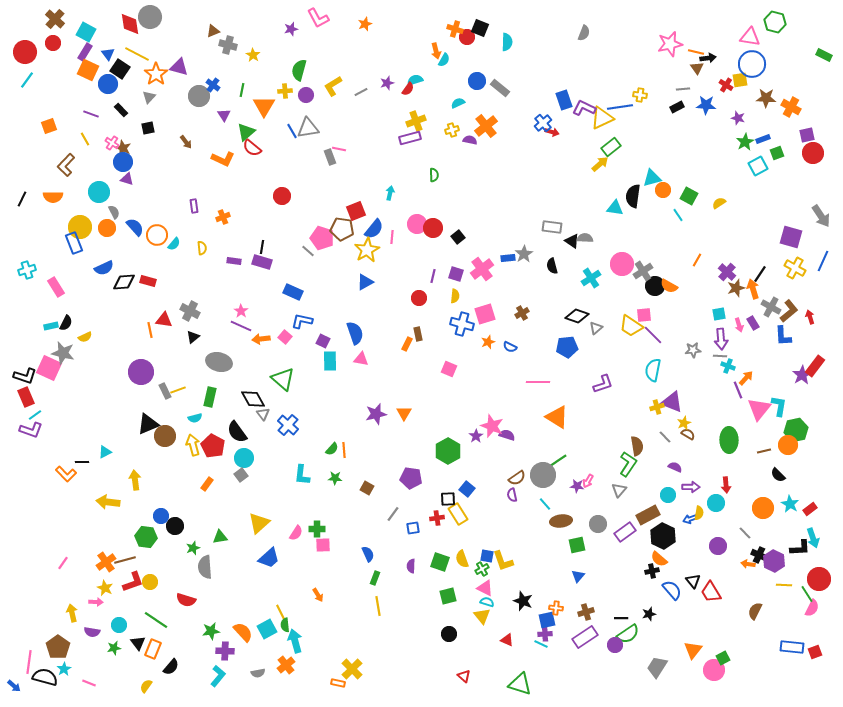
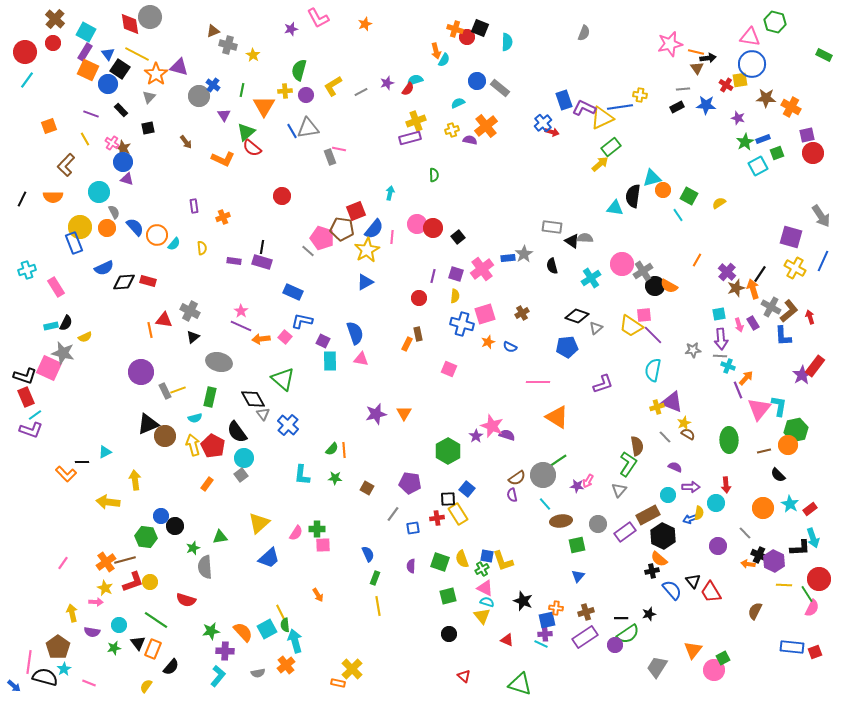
purple pentagon at (411, 478): moved 1 px left, 5 px down
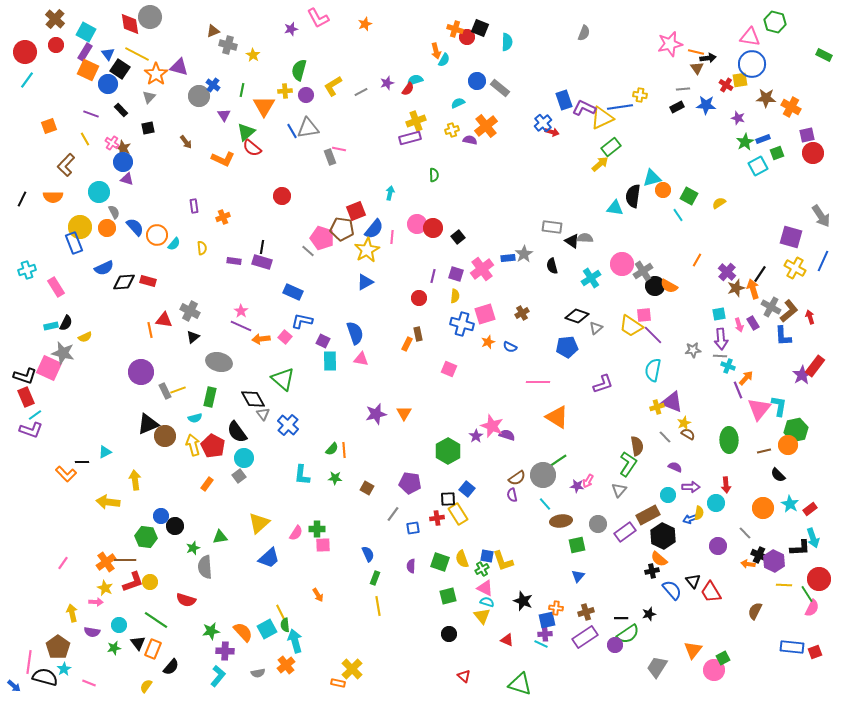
red circle at (53, 43): moved 3 px right, 2 px down
gray square at (241, 475): moved 2 px left, 1 px down
brown line at (125, 560): rotated 15 degrees clockwise
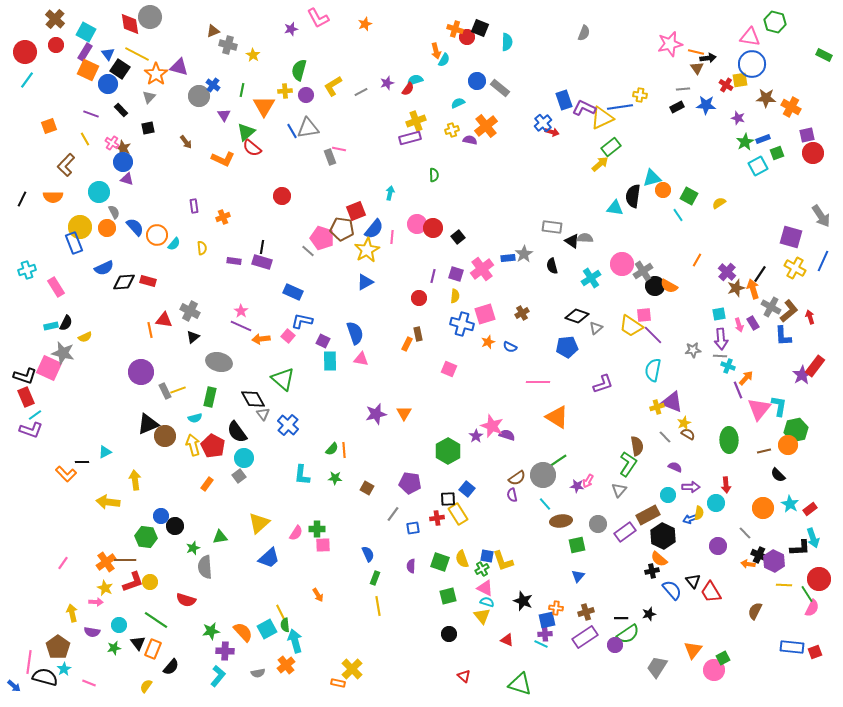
pink square at (285, 337): moved 3 px right, 1 px up
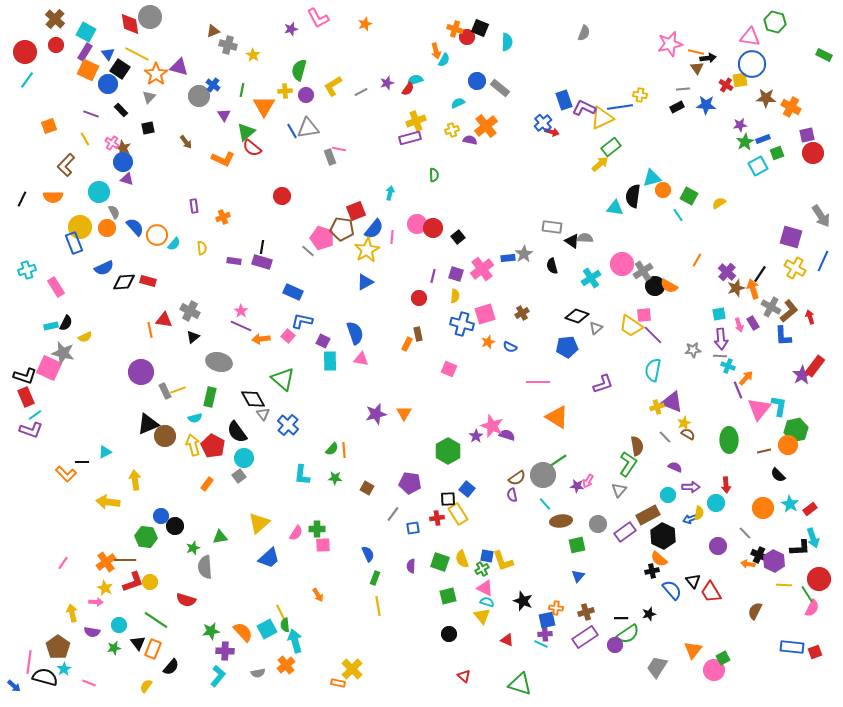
purple star at (738, 118): moved 2 px right, 7 px down; rotated 24 degrees counterclockwise
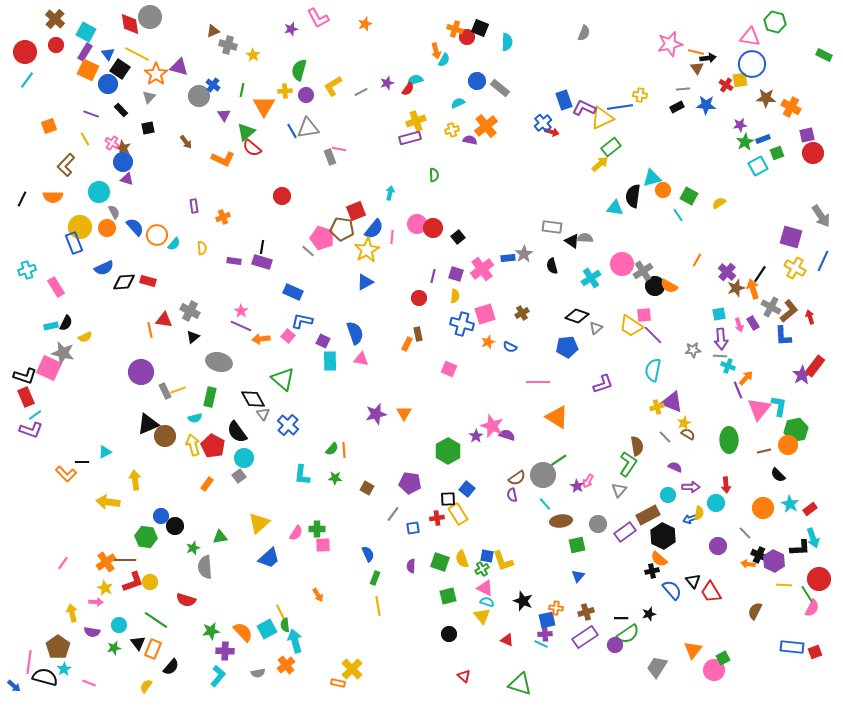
purple star at (577, 486): rotated 24 degrees clockwise
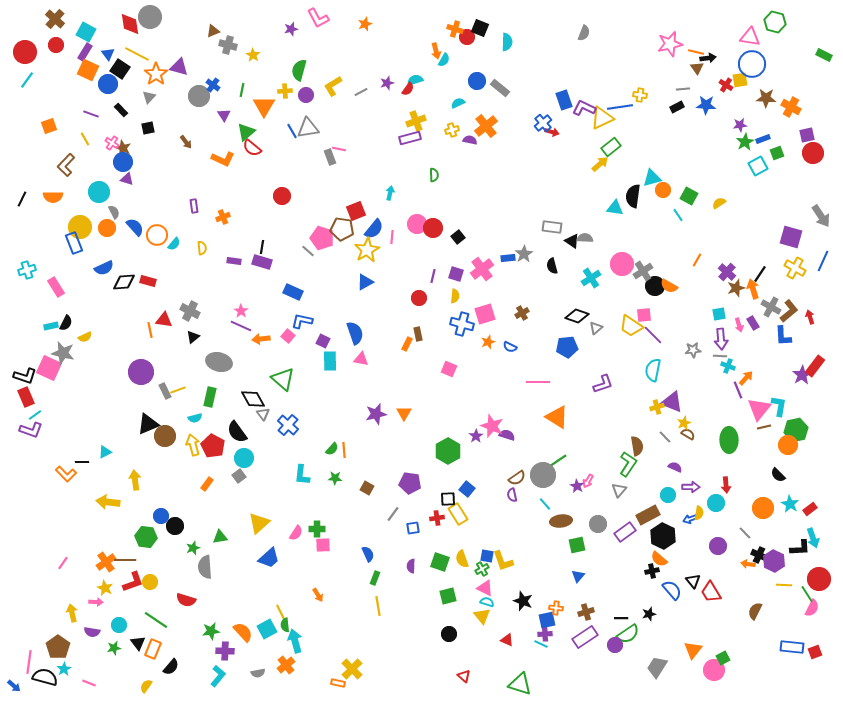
brown line at (764, 451): moved 24 px up
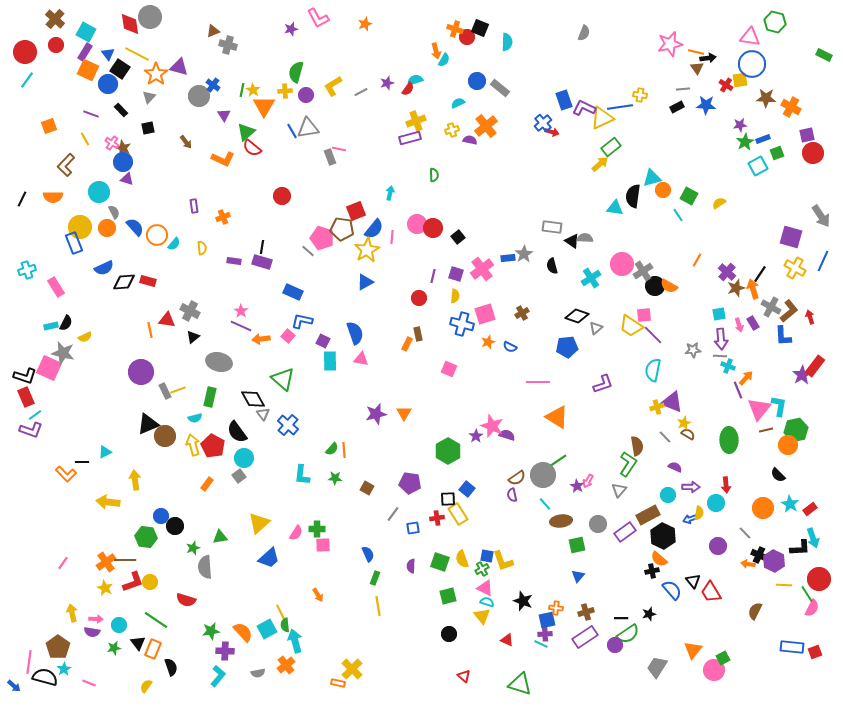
yellow star at (253, 55): moved 35 px down
green semicircle at (299, 70): moved 3 px left, 2 px down
red triangle at (164, 320): moved 3 px right
brown line at (764, 427): moved 2 px right, 3 px down
pink arrow at (96, 602): moved 17 px down
black semicircle at (171, 667): rotated 60 degrees counterclockwise
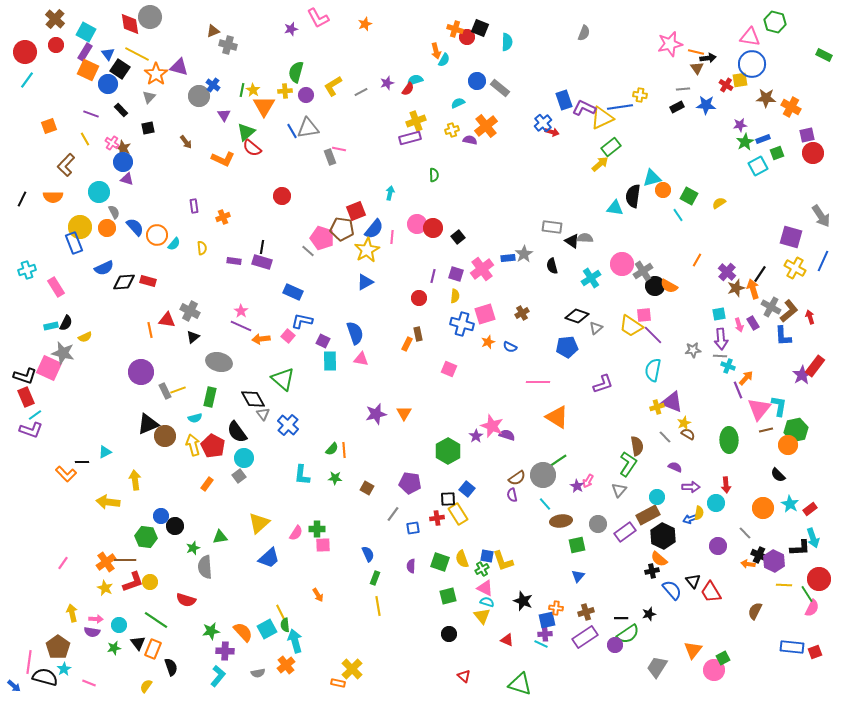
cyan circle at (668, 495): moved 11 px left, 2 px down
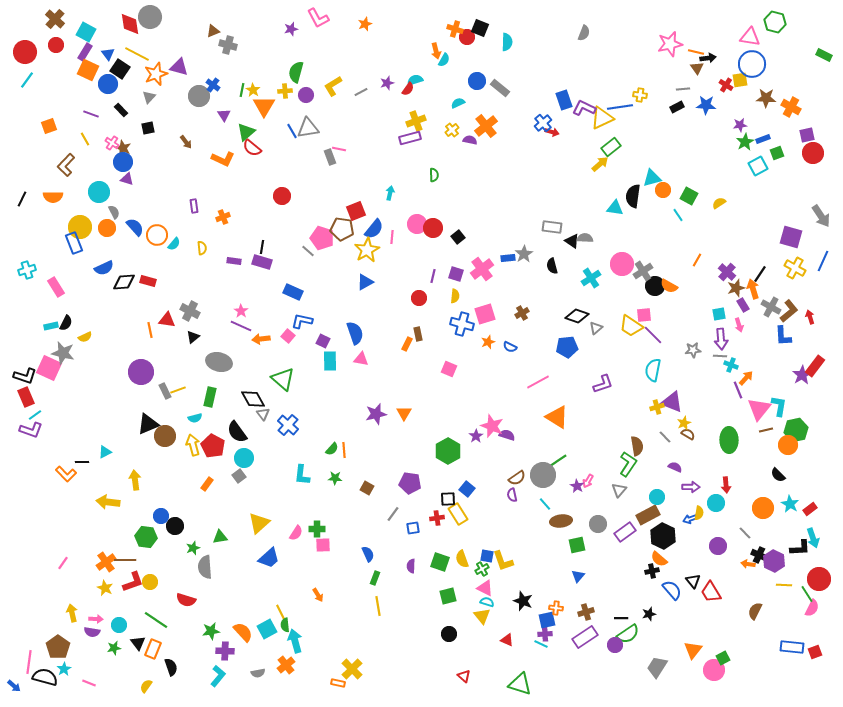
orange star at (156, 74): rotated 15 degrees clockwise
yellow cross at (452, 130): rotated 24 degrees counterclockwise
purple rectangle at (753, 323): moved 10 px left, 18 px up
cyan cross at (728, 366): moved 3 px right, 1 px up
pink line at (538, 382): rotated 30 degrees counterclockwise
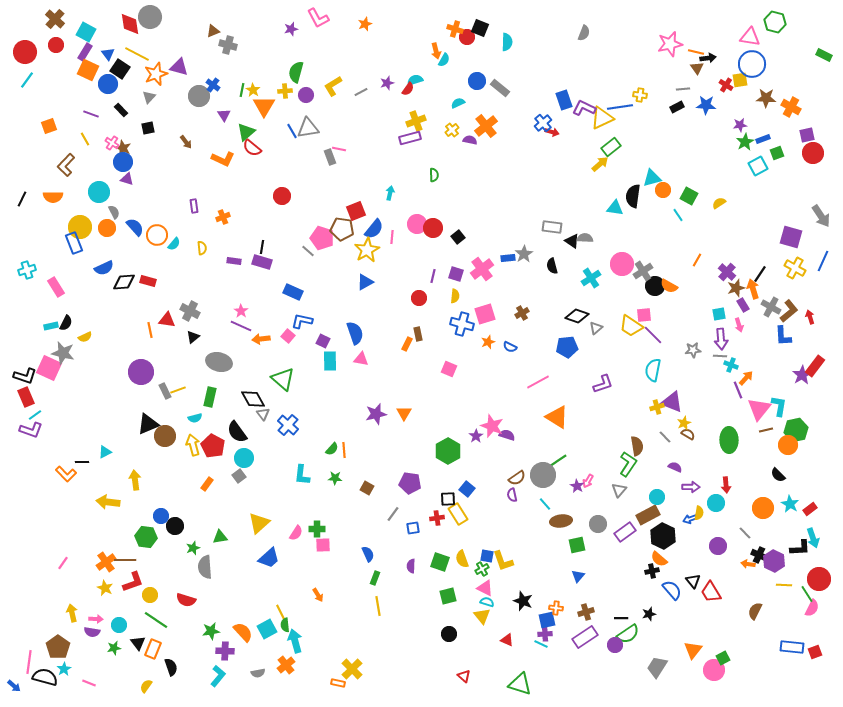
yellow circle at (150, 582): moved 13 px down
